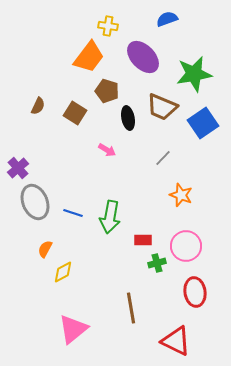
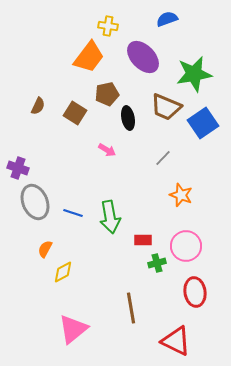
brown pentagon: moved 3 px down; rotated 30 degrees counterclockwise
brown trapezoid: moved 4 px right
purple cross: rotated 30 degrees counterclockwise
green arrow: rotated 20 degrees counterclockwise
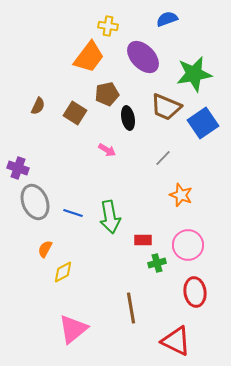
pink circle: moved 2 px right, 1 px up
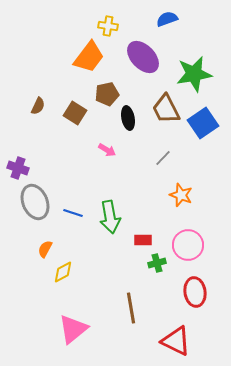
brown trapezoid: moved 2 px down; rotated 40 degrees clockwise
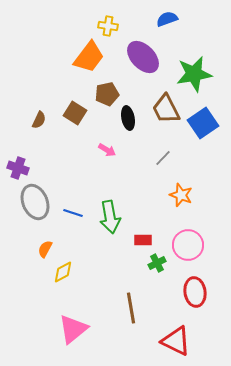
brown semicircle: moved 1 px right, 14 px down
green cross: rotated 12 degrees counterclockwise
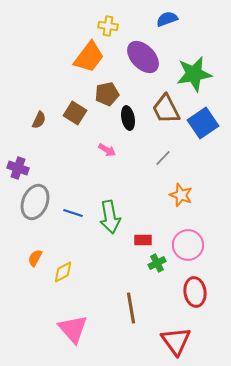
gray ellipse: rotated 44 degrees clockwise
orange semicircle: moved 10 px left, 9 px down
pink triangle: rotated 32 degrees counterclockwise
red triangle: rotated 28 degrees clockwise
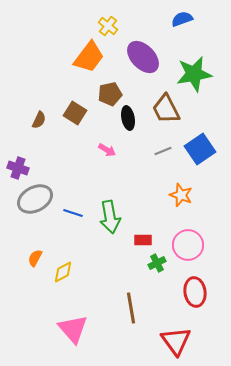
blue semicircle: moved 15 px right
yellow cross: rotated 30 degrees clockwise
brown pentagon: moved 3 px right
blue square: moved 3 px left, 26 px down
gray line: moved 7 px up; rotated 24 degrees clockwise
gray ellipse: moved 3 px up; rotated 40 degrees clockwise
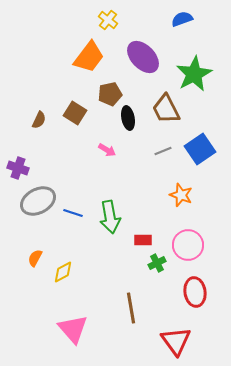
yellow cross: moved 6 px up
green star: rotated 18 degrees counterclockwise
gray ellipse: moved 3 px right, 2 px down
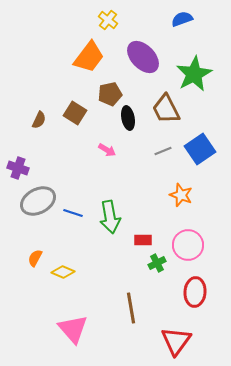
yellow diamond: rotated 50 degrees clockwise
red ellipse: rotated 12 degrees clockwise
red triangle: rotated 12 degrees clockwise
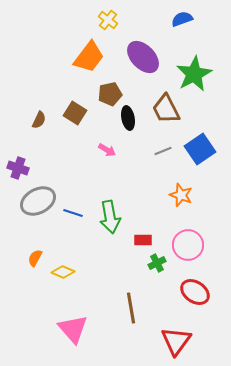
red ellipse: rotated 60 degrees counterclockwise
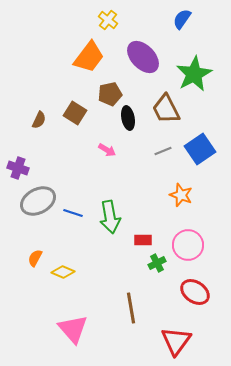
blue semicircle: rotated 35 degrees counterclockwise
